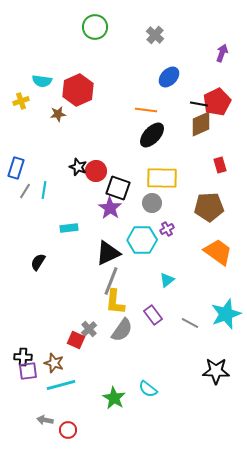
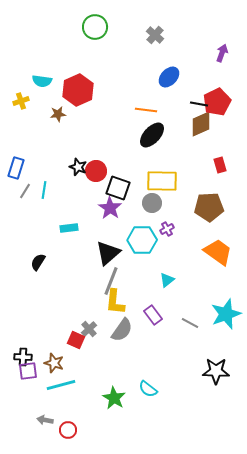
yellow rectangle at (162, 178): moved 3 px down
black triangle at (108, 253): rotated 16 degrees counterclockwise
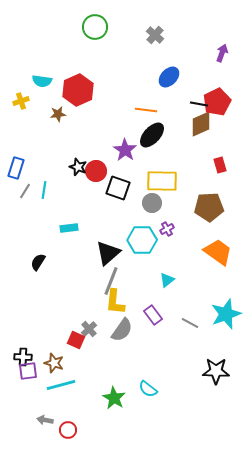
purple star at (110, 208): moved 15 px right, 58 px up
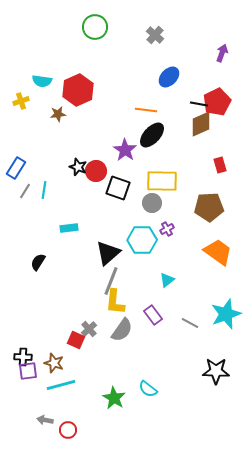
blue rectangle at (16, 168): rotated 15 degrees clockwise
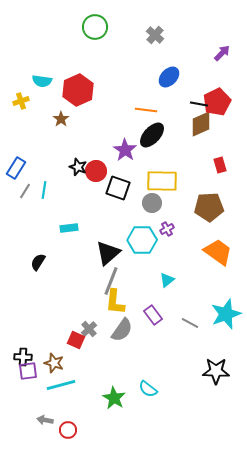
purple arrow at (222, 53): rotated 24 degrees clockwise
brown star at (58, 114): moved 3 px right, 5 px down; rotated 28 degrees counterclockwise
